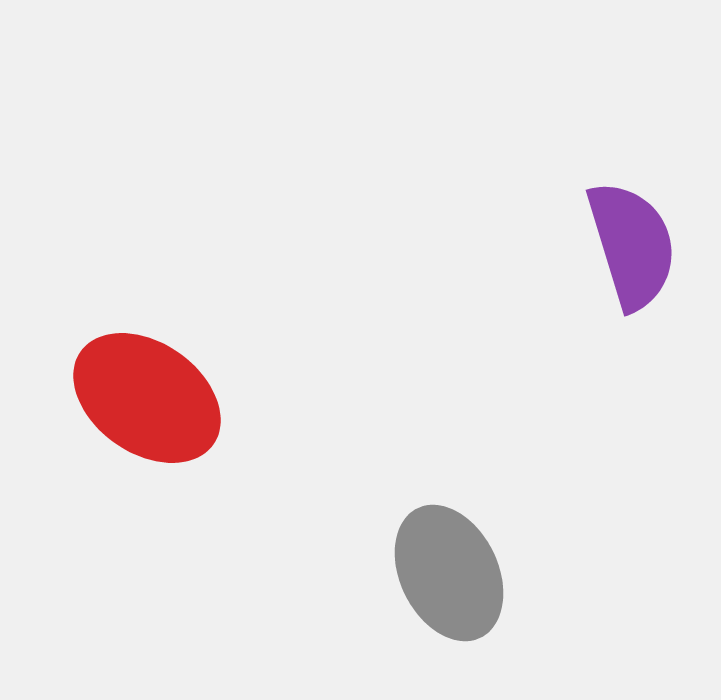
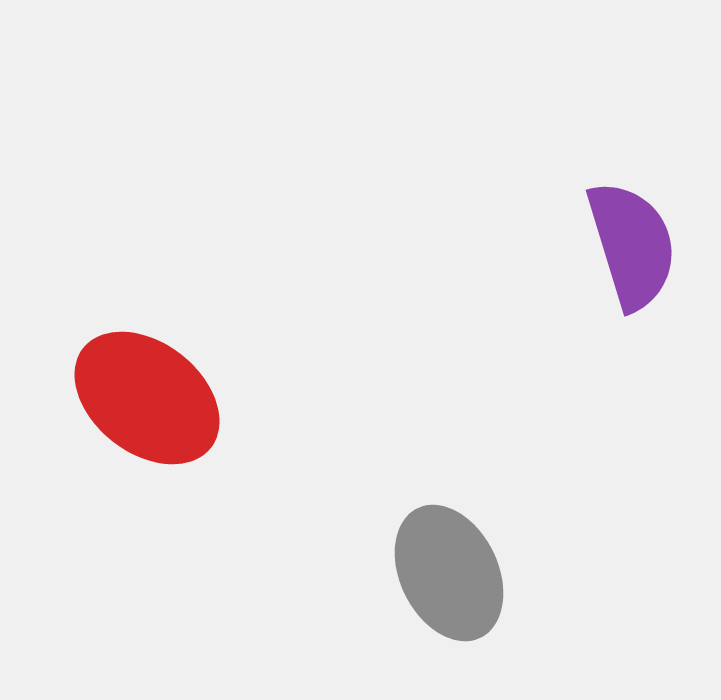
red ellipse: rotated 3 degrees clockwise
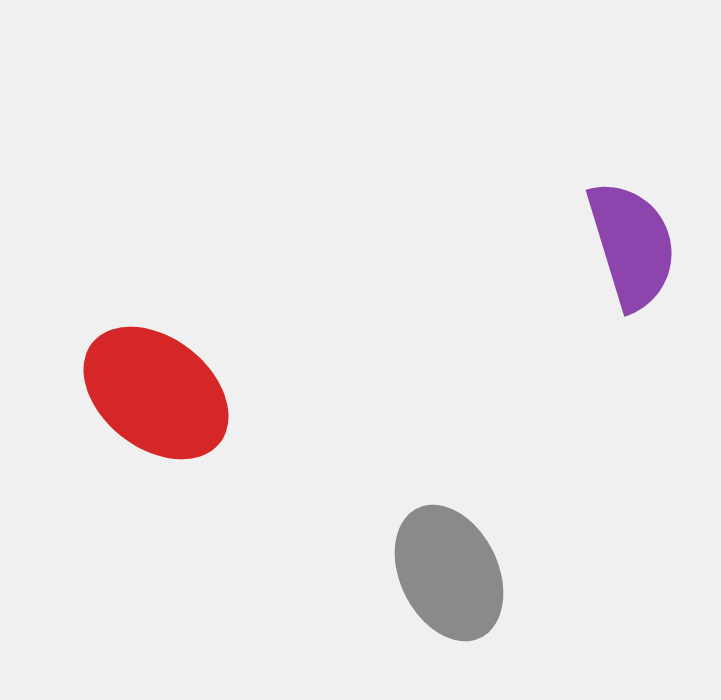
red ellipse: moved 9 px right, 5 px up
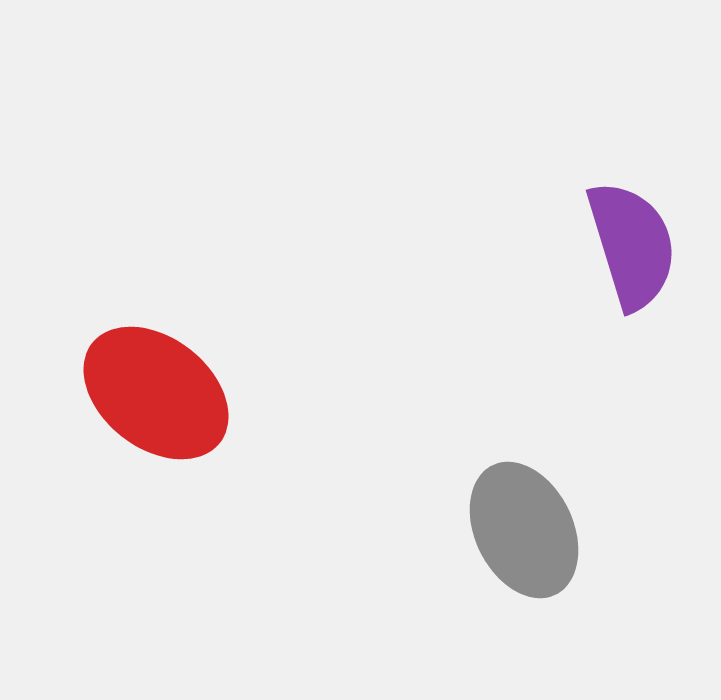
gray ellipse: moved 75 px right, 43 px up
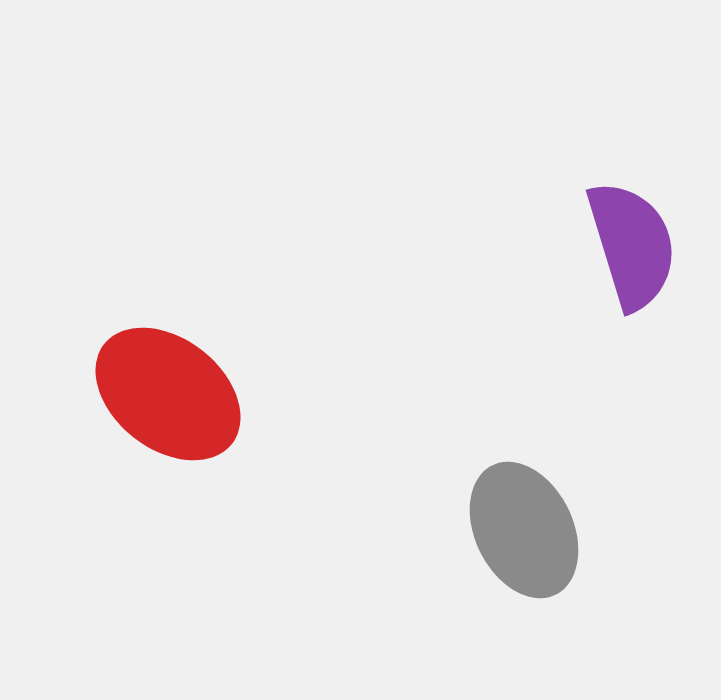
red ellipse: moved 12 px right, 1 px down
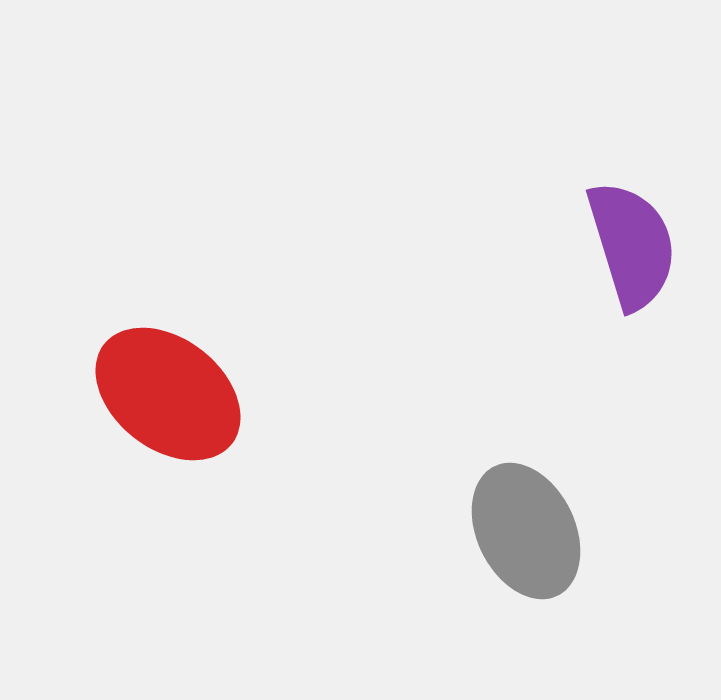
gray ellipse: moved 2 px right, 1 px down
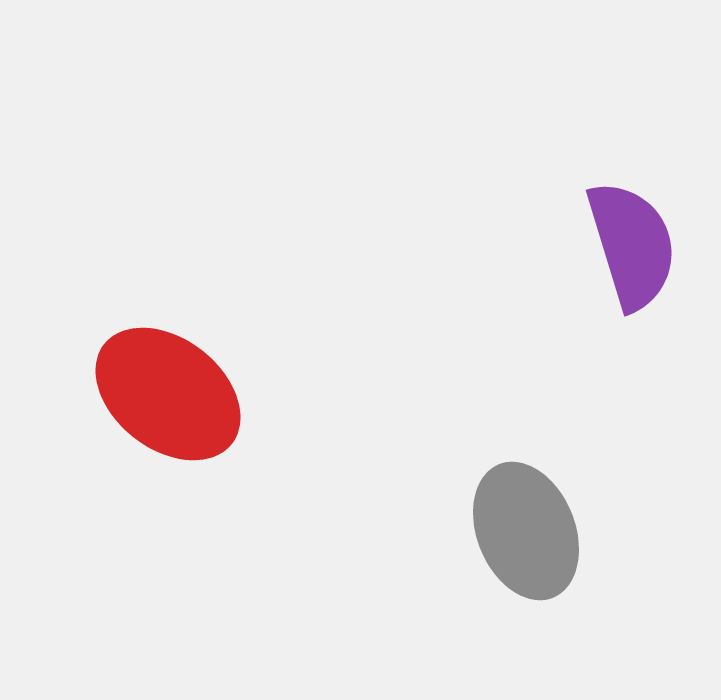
gray ellipse: rotated 4 degrees clockwise
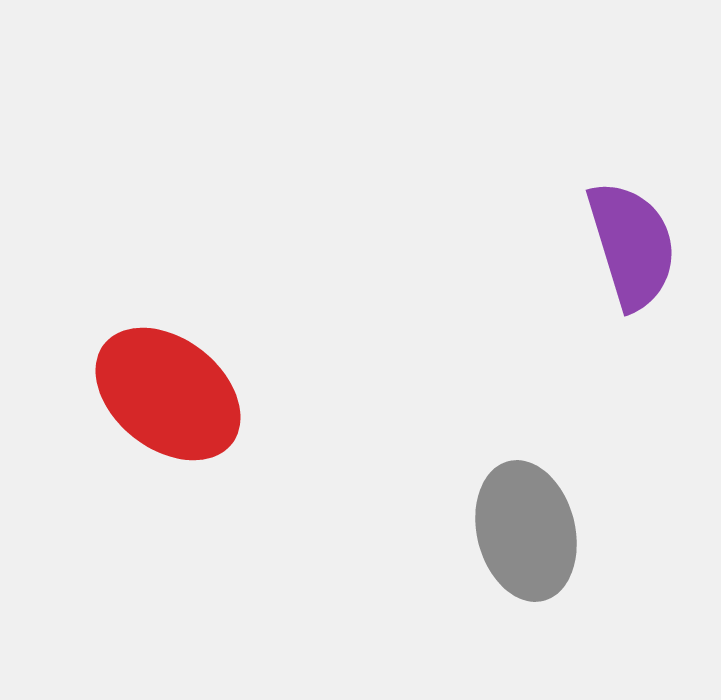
gray ellipse: rotated 8 degrees clockwise
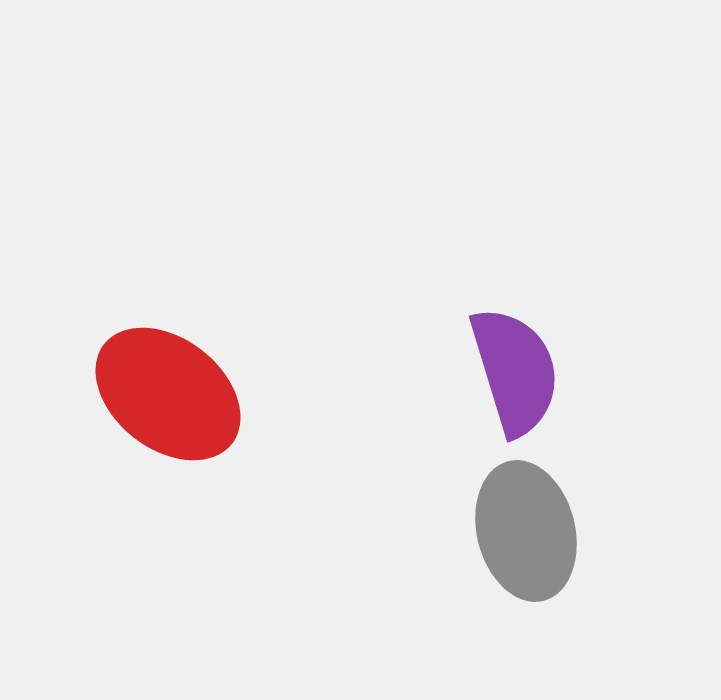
purple semicircle: moved 117 px left, 126 px down
